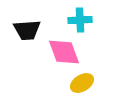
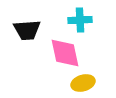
pink diamond: moved 1 px right, 1 px down; rotated 8 degrees clockwise
yellow ellipse: moved 1 px right; rotated 15 degrees clockwise
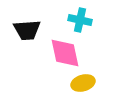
cyan cross: rotated 15 degrees clockwise
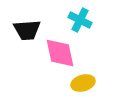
cyan cross: rotated 15 degrees clockwise
pink diamond: moved 5 px left
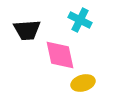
pink diamond: moved 2 px down
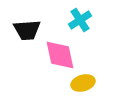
cyan cross: rotated 30 degrees clockwise
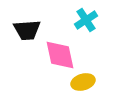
cyan cross: moved 6 px right
yellow ellipse: moved 1 px up
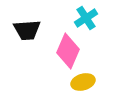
cyan cross: moved 2 px up
pink diamond: moved 8 px right, 4 px up; rotated 36 degrees clockwise
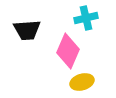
cyan cross: rotated 20 degrees clockwise
yellow ellipse: moved 1 px left
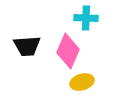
cyan cross: rotated 15 degrees clockwise
black trapezoid: moved 16 px down
